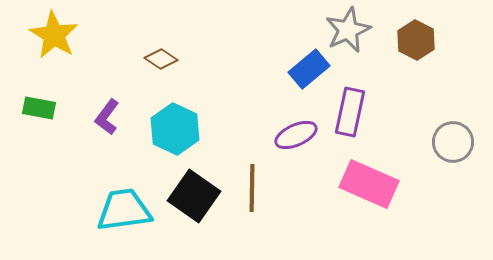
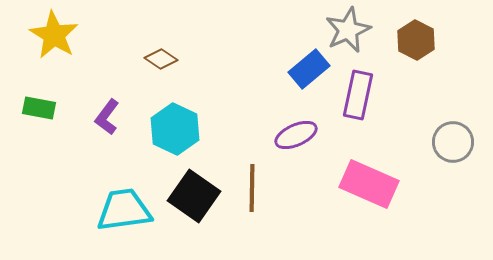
purple rectangle: moved 8 px right, 17 px up
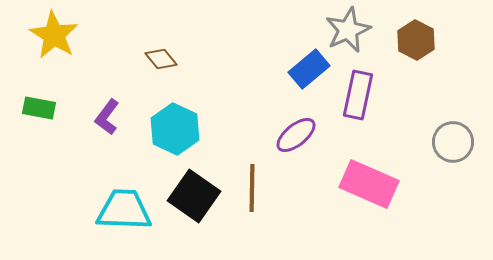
brown diamond: rotated 16 degrees clockwise
purple ellipse: rotated 15 degrees counterclockwise
cyan trapezoid: rotated 10 degrees clockwise
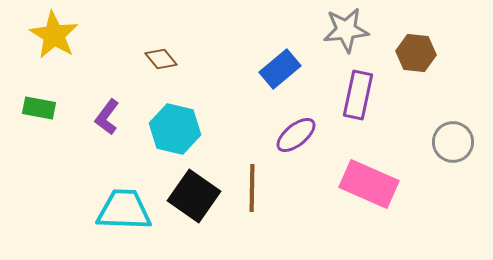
gray star: moved 2 px left; rotated 18 degrees clockwise
brown hexagon: moved 13 px down; rotated 21 degrees counterclockwise
blue rectangle: moved 29 px left
cyan hexagon: rotated 12 degrees counterclockwise
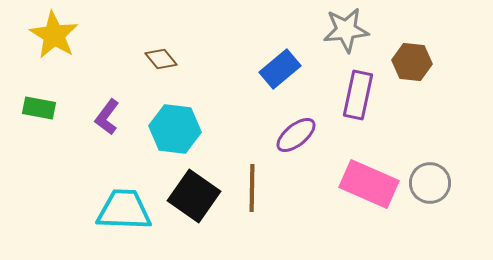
brown hexagon: moved 4 px left, 9 px down
cyan hexagon: rotated 6 degrees counterclockwise
gray circle: moved 23 px left, 41 px down
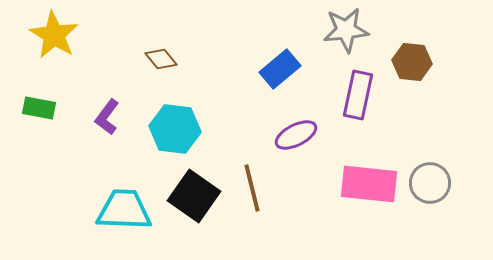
purple ellipse: rotated 12 degrees clockwise
pink rectangle: rotated 18 degrees counterclockwise
brown line: rotated 15 degrees counterclockwise
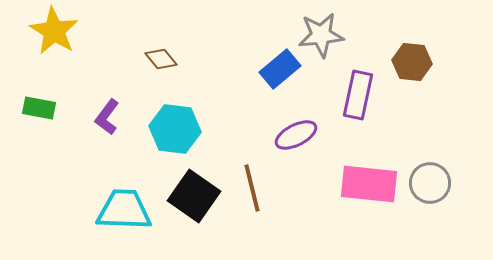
gray star: moved 25 px left, 5 px down
yellow star: moved 4 px up
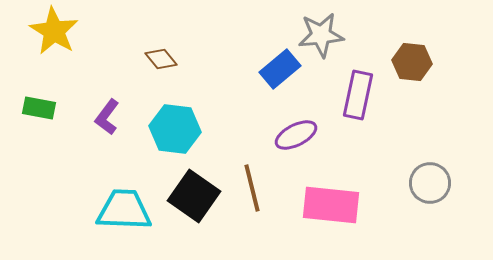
pink rectangle: moved 38 px left, 21 px down
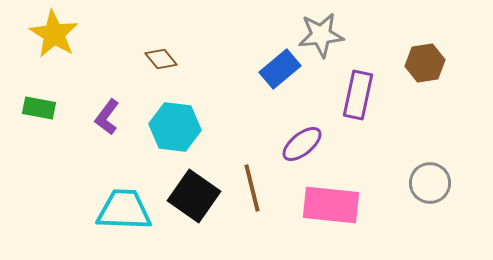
yellow star: moved 3 px down
brown hexagon: moved 13 px right, 1 px down; rotated 15 degrees counterclockwise
cyan hexagon: moved 2 px up
purple ellipse: moved 6 px right, 9 px down; rotated 12 degrees counterclockwise
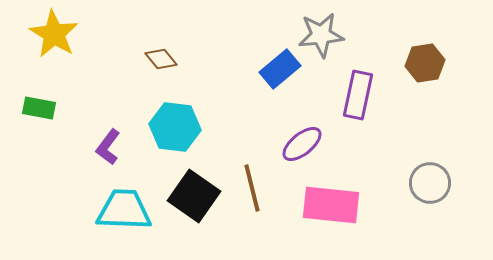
purple L-shape: moved 1 px right, 30 px down
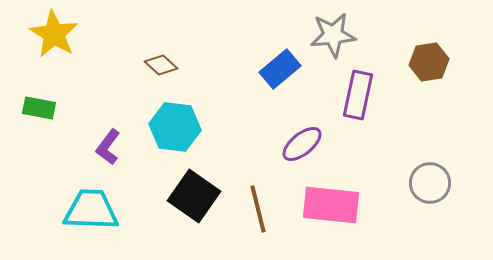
gray star: moved 12 px right
brown diamond: moved 6 px down; rotated 8 degrees counterclockwise
brown hexagon: moved 4 px right, 1 px up
brown line: moved 6 px right, 21 px down
cyan trapezoid: moved 33 px left
